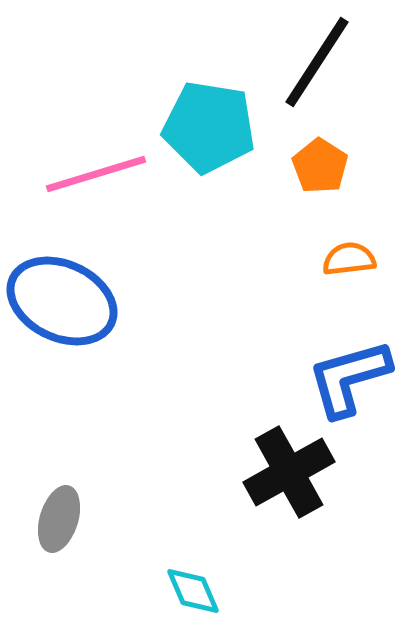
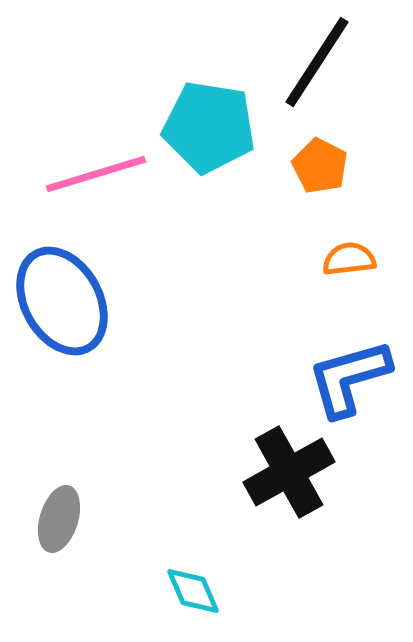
orange pentagon: rotated 6 degrees counterclockwise
blue ellipse: rotated 36 degrees clockwise
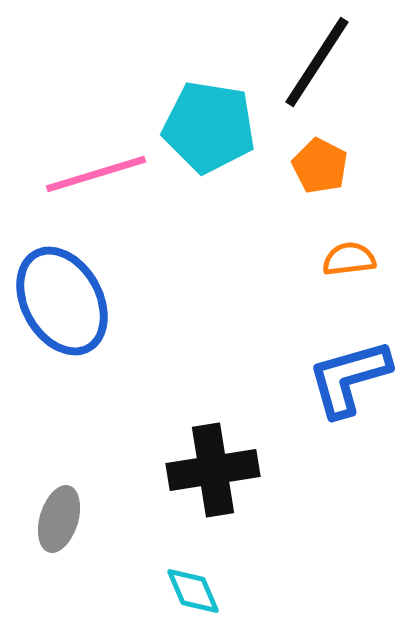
black cross: moved 76 px left, 2 px up; rotated 20 degrees clockwise
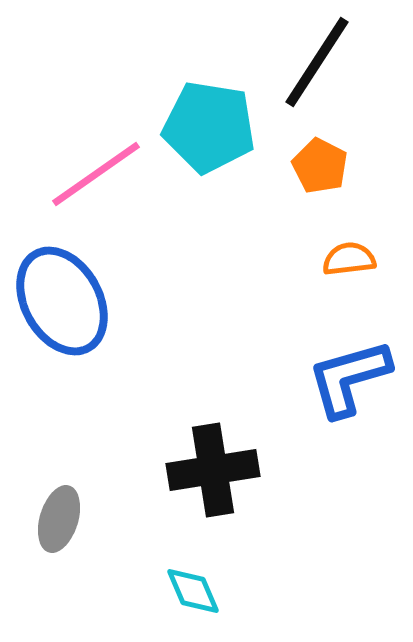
pink line: rotated 18 degrees counterclockwise
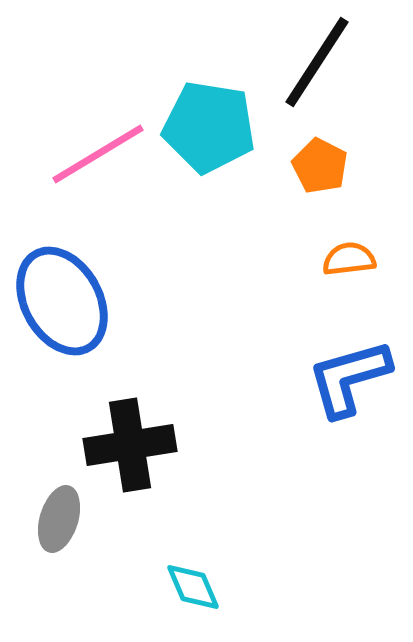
pink line: moved 2 px right, 20 px up; rotated 4 degrees clockwise
black cross: moved 83 px left, 25 px up
cyan diamond: moved 4 px up
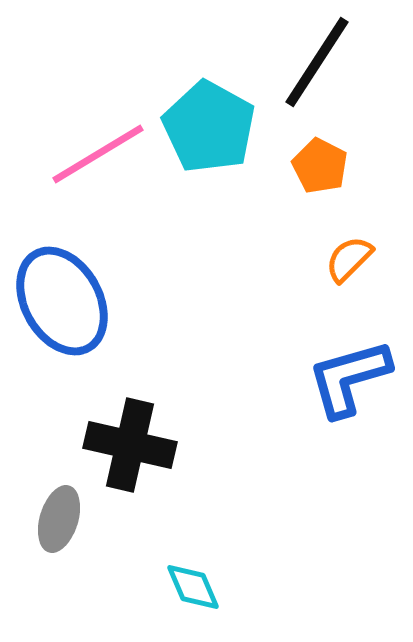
cyan pentagon: rotated 20 degrees clockwise
orange semicircle: rotated 38 degrees counterclockwise
black cross: rotated 22 degrees clockwise
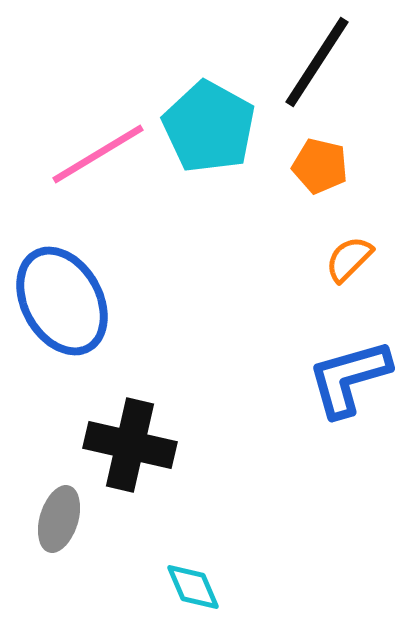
orange pentagon: rotated 14 degrees counterclockwise
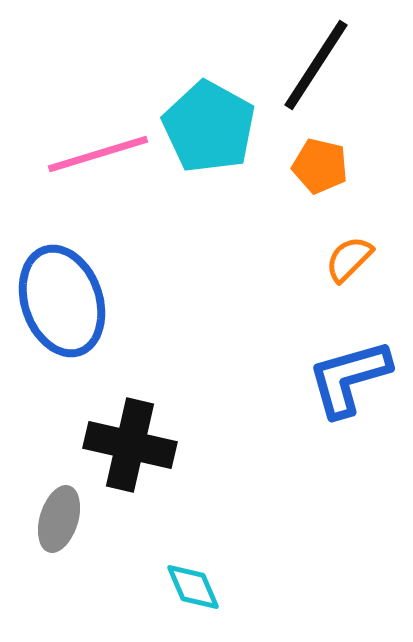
black line: moved 1 px left, 3 px down
pink line: rotated 14 degrees clockwise
blue ellipse: rotated 10 degrees clockwise
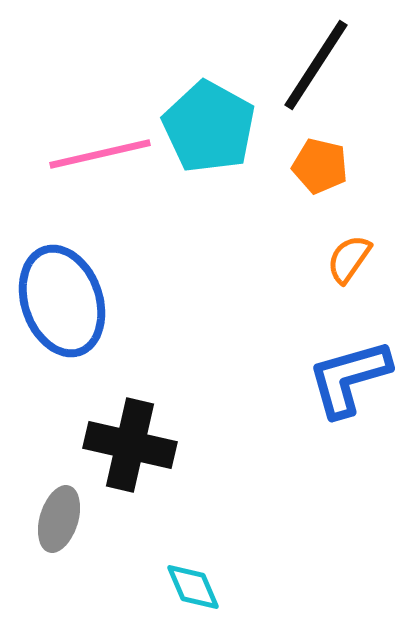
pink line: moved 2 px right; rotated 4 degrees clockwise
orange semicircle: rotated 10 degrees counterclockwise
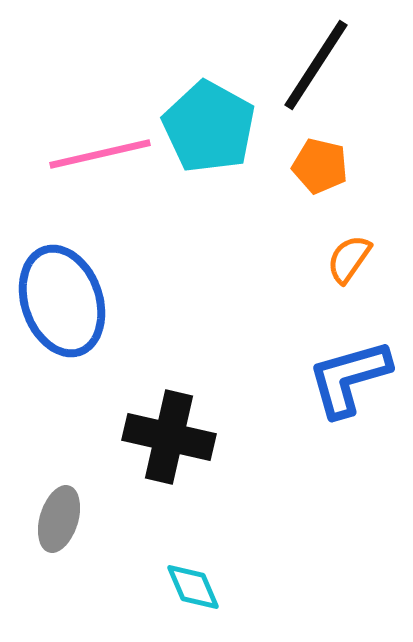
black cross: moved 39 px right, 8 px up
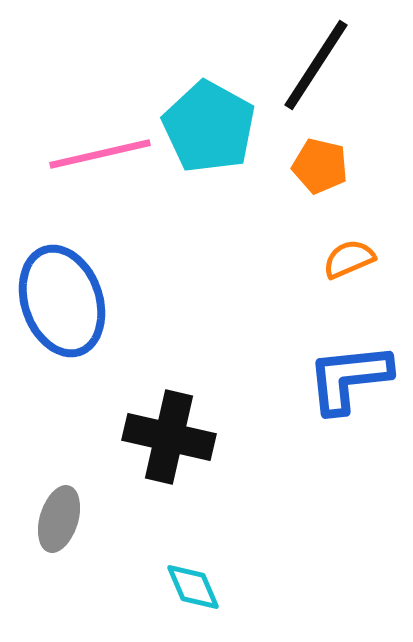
orange semicircle: rotated 32 degrees clockwise
blue L-shape: rotated 10 degrees clockwise
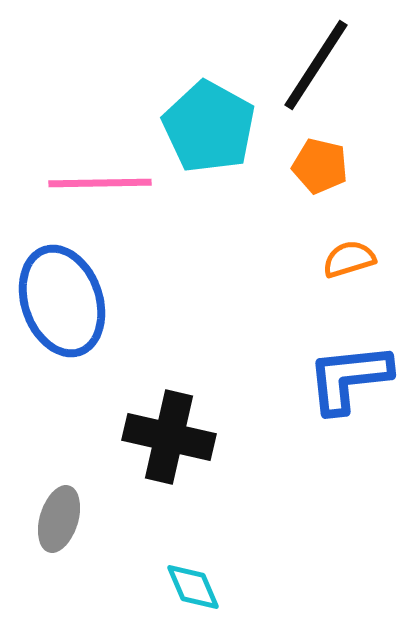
pink line: moved 29 px down; rotated 12 degrees clockwise
orange semicircle: rotated 6 degrees clockwise
